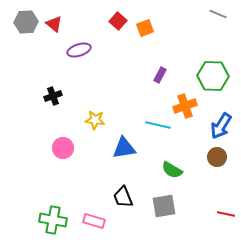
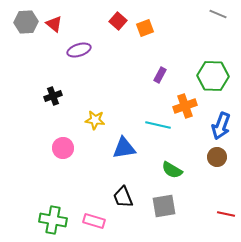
blue arrow: rotated 12 degrees counterclockwise
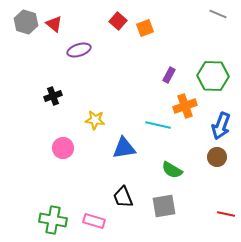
gray hexagon: rotated 20 degrees clockwise
purple rectangle: moved 9 px right
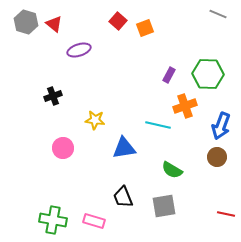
green hexagon: moved 5 px left, 2 px up
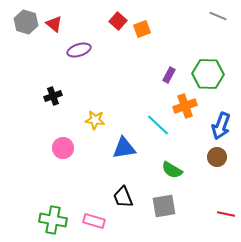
gray line: moved 2 px down
orange square: moved 3 px left, 1 px down
cyan line: rotated 30 degrees clockwise
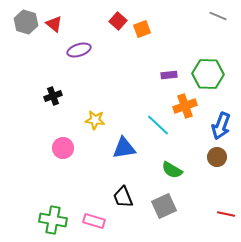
purple rectangle: rotated 56 degrees clockwise
gray square: rotated 15 degrees counterclockwise
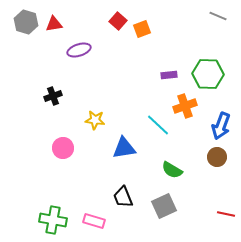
red triangle: rotated 48 degrees counterclockwise
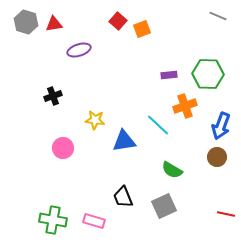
blue triangle: moved 7 px up
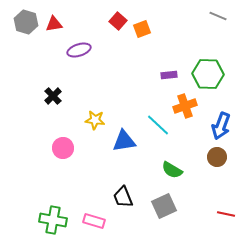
black cross: rotated 24 degrees counterclockwise
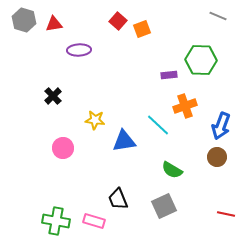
gray hexagon: moved 2 px left, 2 px up
purple ellipse: rotated 15 degrees clockwise
green hexagon: moved 7 px left, 14 px up
black trapezoid: moved 5 px left, 2 px down
green cross: moved 3 px right, 1 px down
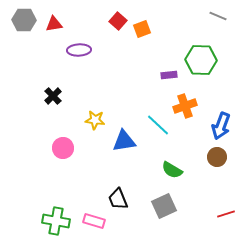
gray hexagon: rotated 15 degrees counterclockwise
red line: rotated 30 degrees counterclockwise
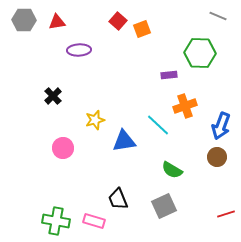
red triangle: moved 3 px right, 2 px up
green hexagon: moved 1 px left, 7 px up
yellow star: rotated 24 degrees counterclockwise
